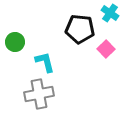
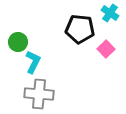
green circle: moved 3 px right
cyan L-shape: moved 12 px left; rotated 40 degrees clockwise
gray cross: rotated 16 degrees clockwise
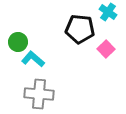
cyan cross: moved 2 px left, 1 px up
cyan L-shape: moved 3 px up; rotated 75 degrees counterclockwise
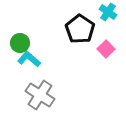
black pentagon: rotated 28 degrees clockwise
green circle: moved 2 px right, 1 px down
cyan L-shape: moved 4 px left
gray cross: moved 1 px right, 1 px down; rotated 28 degrees clockwise
